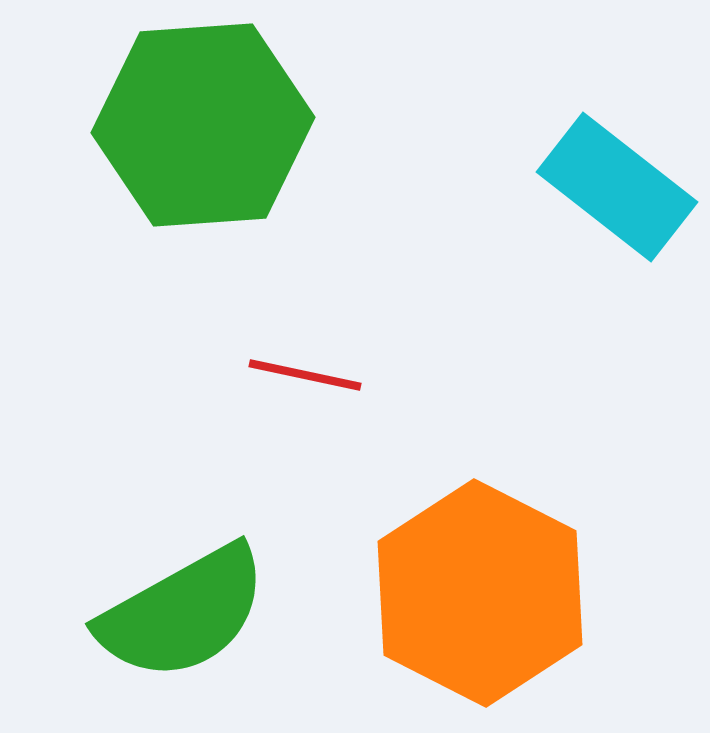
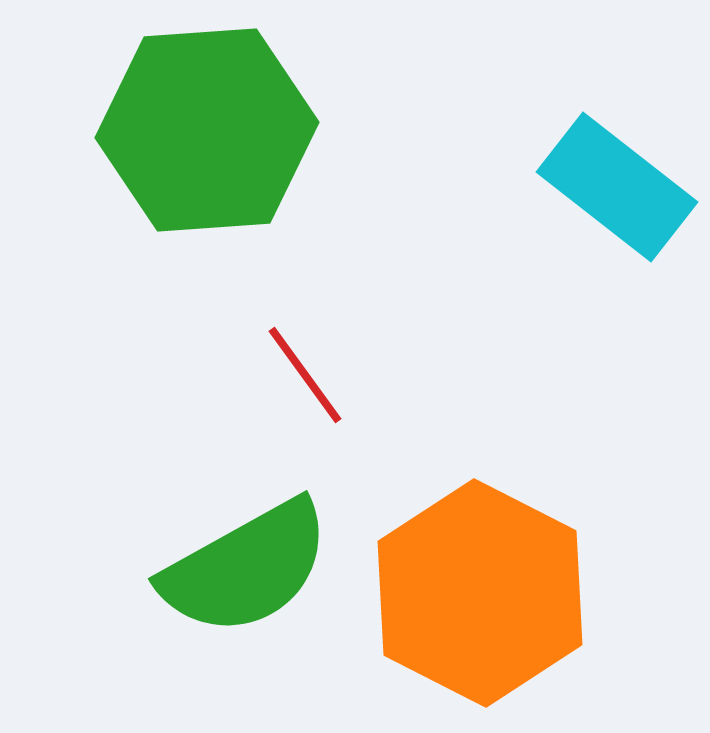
green hexagon: moved 4 px right, 5 px down
red line: rotated 42 degrees clockwise
green semicircle: moved 63 px right, 45 px up
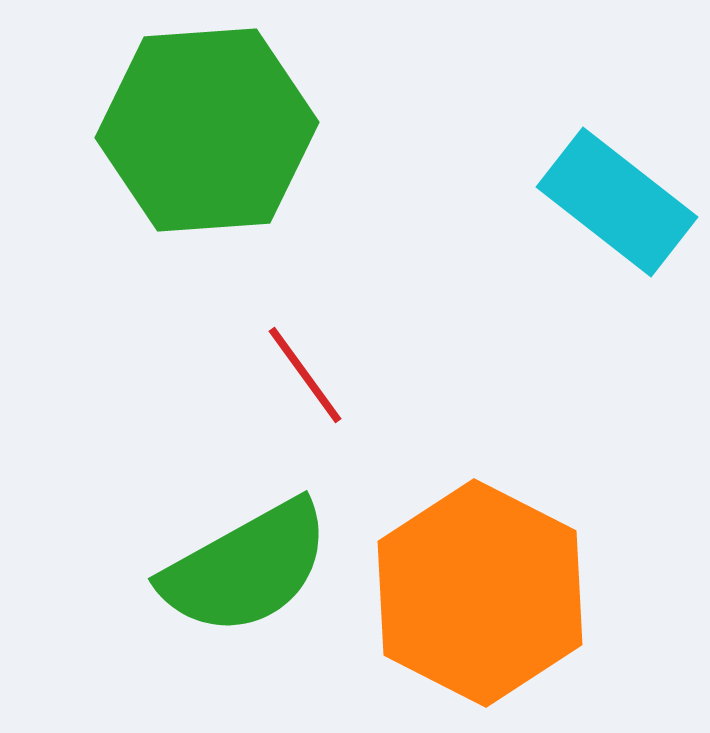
cyan rectangle: moved 15 px down
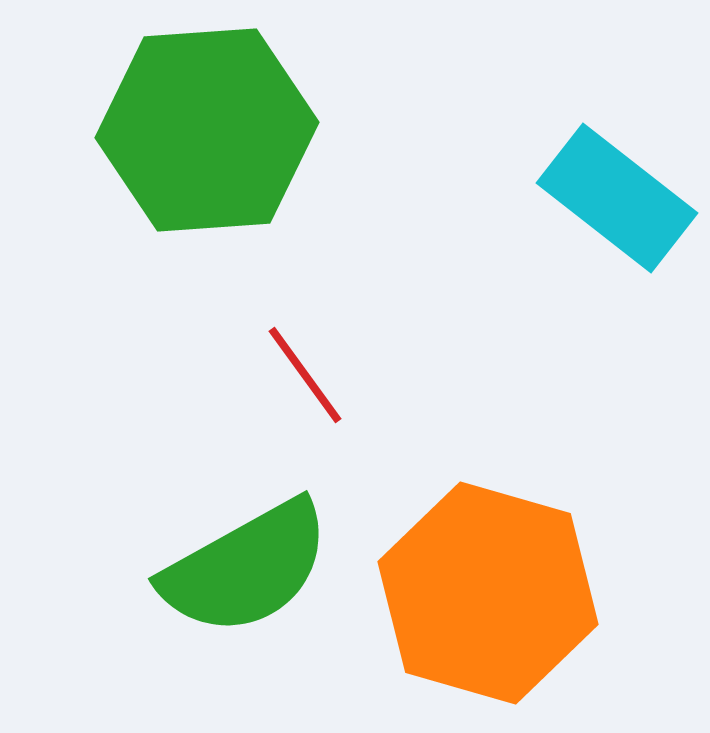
cyan rectangle: moved 4 px up
orange hexagon: moved 8 px right; rotated 11 degrees counterclockwise
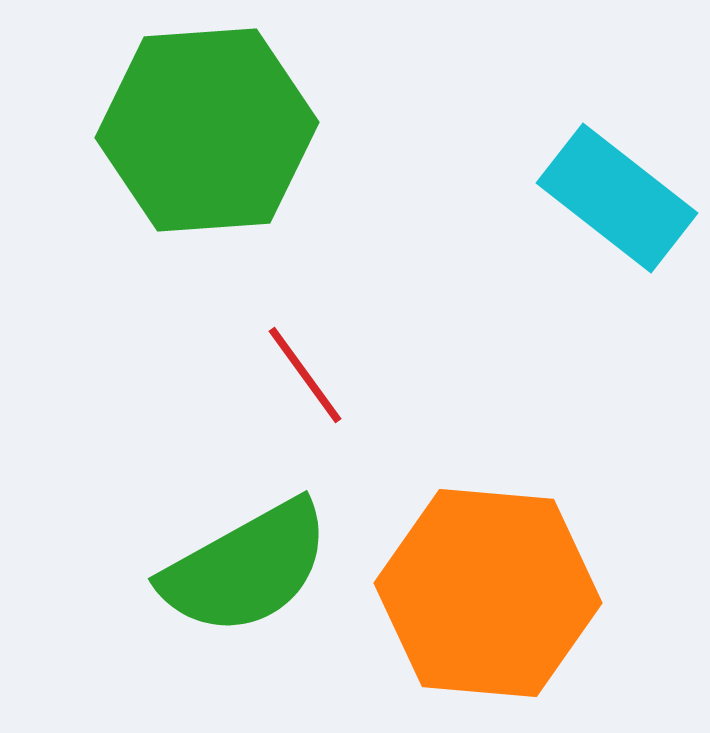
orange hexagon: rotated 11 degrees counterclockwise
